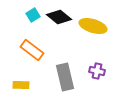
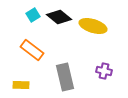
purple cross: moved 7 px right
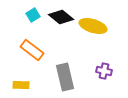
black diamond: moved 2 px right
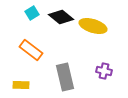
cyan square: moved 1 px left, 2 px up
orange rectangle: moved 1 px left
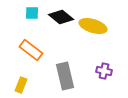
cyan square: rotated 32 degrees clockwise
gray rectangle: moved 1 px up
yellow rectangle: rotated 70 degrees counterclockwise
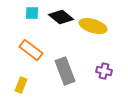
gray rectangle: moved 5 px up; rotated 8 degrees counterclockwise
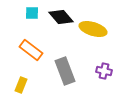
black diamond: rotated 10 degrees clockwise
yellow ellipse: moved 3 px down
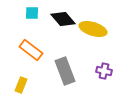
black diamond: moved 2 px right, 2 px down
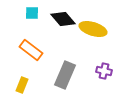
gray rectangle: moved 4 px down; rotated 44 degrees clockwise
yellow rectangle: moved 1 px right
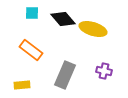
yellow rectangle: rotated 63 degrees clockwise
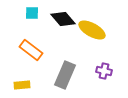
yellow ellipse: moved 1 px left, 1 px down; rotated 12 degrees clockwise
